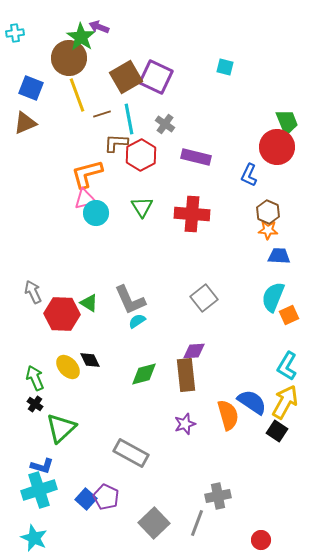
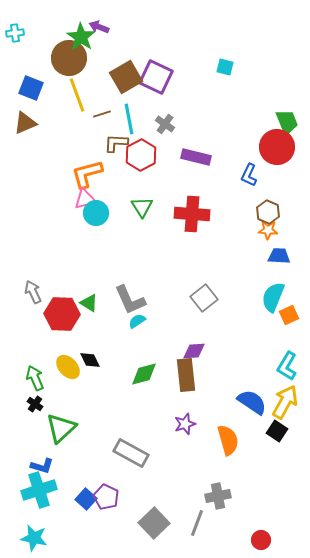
orange semicircle at (228, 415): moved 25 px down
cyan star at (34, 538): rotated 12 degrees counterclockwise
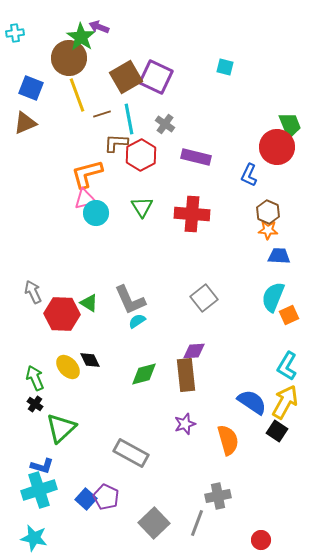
green trapezoid at (287, 122): moved 3 px right, 3 px down
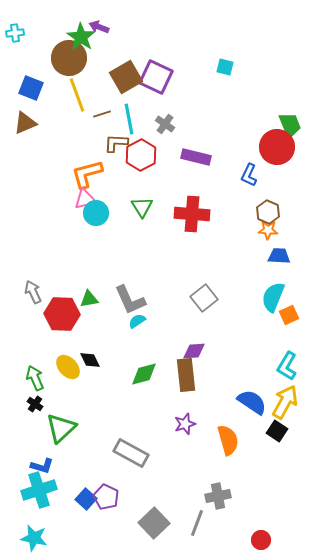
green triangle at (89, 303): moved 4 px up; rotated 42 degrees counterclockwise
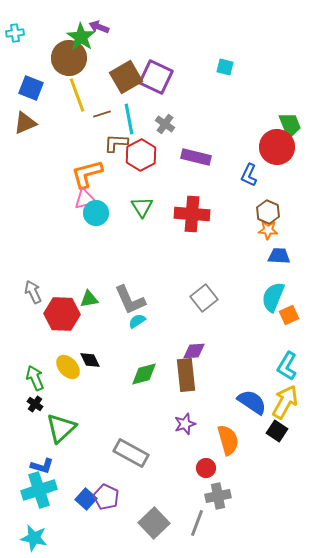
red circle at (261, 540): moved 55 px left, 72 px up
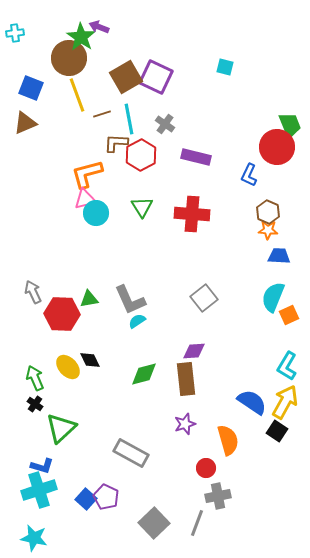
brown rectangle at (186, 375): moved 4 px down
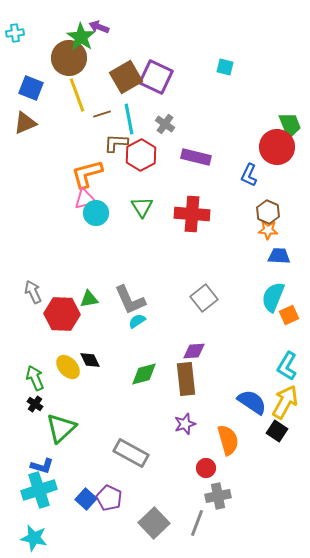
purple pentagon at (106, 497): moved 3 px right, 1 px down
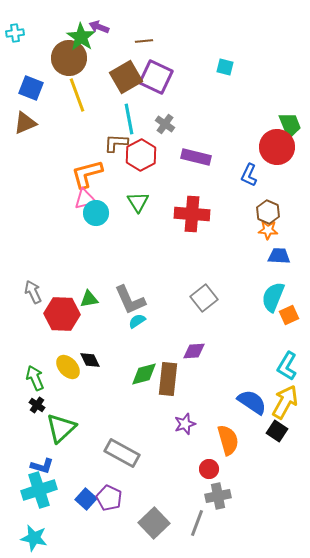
brown line at (102, 114): moved 42 px right, 73 px up; rotated 12 degrees clockwise
green triangle at (142, 207): moved 4 px left, 5 px up
brown rectangle at (186, 379): moved 18 px left; rotated 12 degrees clockwise
black cross at (35, 404): moved 2 px right, 1 px down
gray rectangle at (131, 453): moved 9 px left
red circle at (206, 468): moved 3 px right, 1 px down
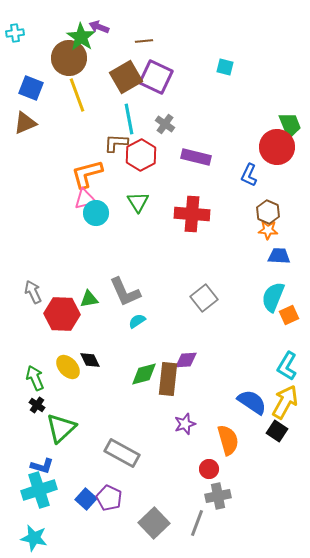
gray L-shape at (130, 300): moved 5 px left, 8 px up
purple diamond at (194, 351): moved 8 px left, 9 px down
